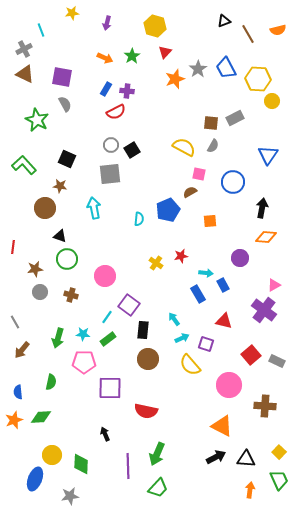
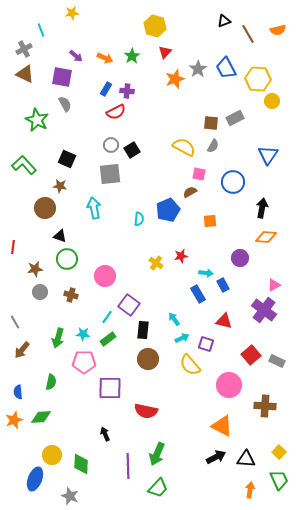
purple arrow at (107, 23): moved 31 px left, 33 px down; rotated 64 degrees counterclockwise
gray star at (70, 496): rotated 30 degrees clockwise
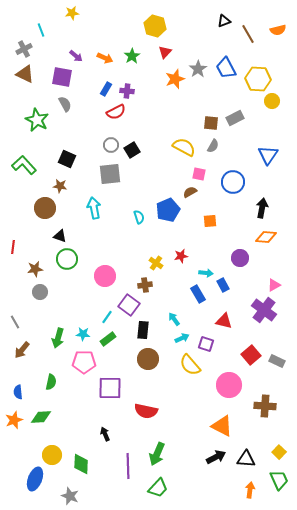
cyan semicircle at (139, 219): moved 2 px up; rotated 24 degrees counterclockwise
brown cross at (71, 295): moved 74 px right, 10 px up; rotated 24 degrees counterclockwise
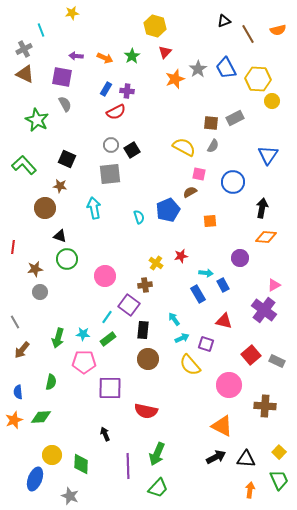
purple arrow at (76, 56): rotated 144 degrees clockwise
